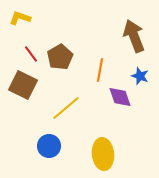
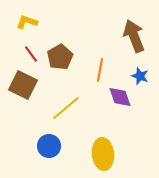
yellow L-shape: moved 7 px right, 4 px down
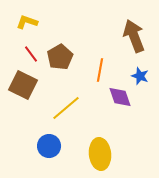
yellow ellipse: moved 3 px left
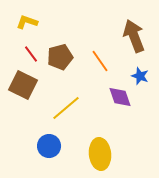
brown pentagon: rotated 15 degrees clockwise
orange line: moved 9 px up; rotated 45 degrees counterclockwise
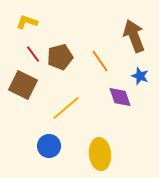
red line: moved 2 px right
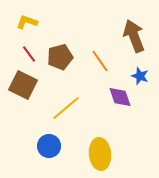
red line: moved 4 px left
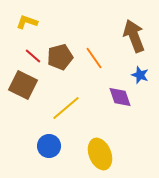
red line: moved 4 px right, 2 px down; rotated 12 degrees counterclockwise
orange line: moved 6 px left, 3 px up
blue star: moved 1 px up
yellow ellipse: rotated 16 degrees counterclockwise
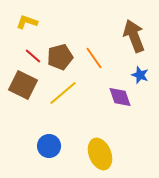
yellow line: moved 3 px left, 15 px up
